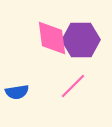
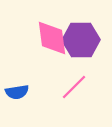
pink line: moved 1 px right, 1 px down
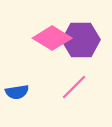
pink diamond: rotated 51 degrees counterclockwise
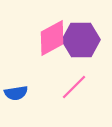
pink diamond: rotated 60 degrees counterclockwise
blue semicircle: moved 1 px left, 1 px down
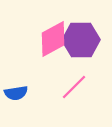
pink diamond: moved 1 px right, 1 px down
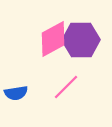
pink line: moved 8 px left
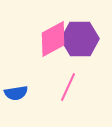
purple hexagon: moved 1 px left, 1 px up
pink line: moved 2 px right; rotated 20 degrees counterclockwise
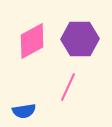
pink diamond: moved 21 px left, 2 px down
blue semicircle: moved 8 px right, 18 px down
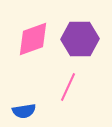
pink diamond: moved 1 px right, 2 px up; rotated 9 degrees clockwise
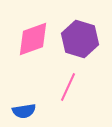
purple hexagon: rotated 18 degrees clockwise
